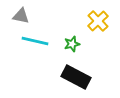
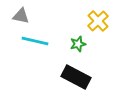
green star: moved 6 px right
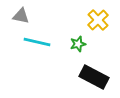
yellow cross: moved 1 px up
cyan line: moved 2 px right, 1 px down
black rectangle: moved 18 px right
